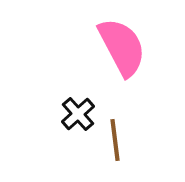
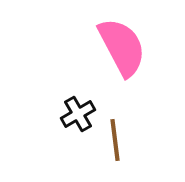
black cross: rotated 12 degrees clockwise
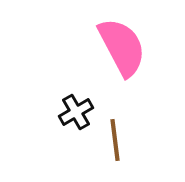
black cross: moved 2 px left, 2 px up
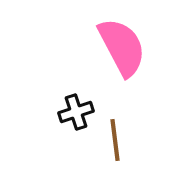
black cross: rotated 12 degrees clockwise
